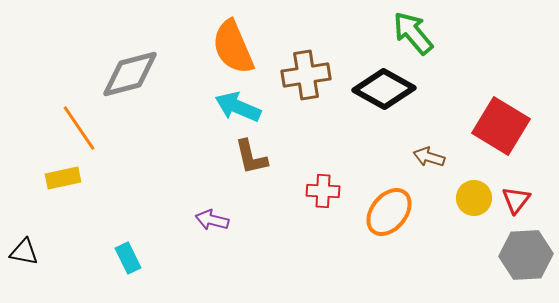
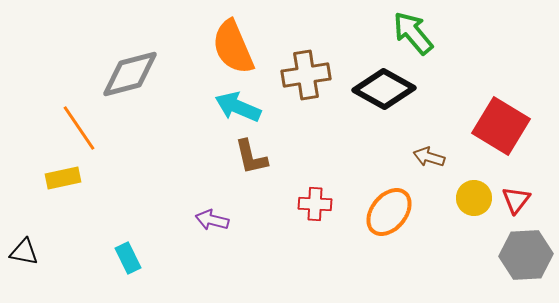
red cross: moved 8 px left, 13 px down
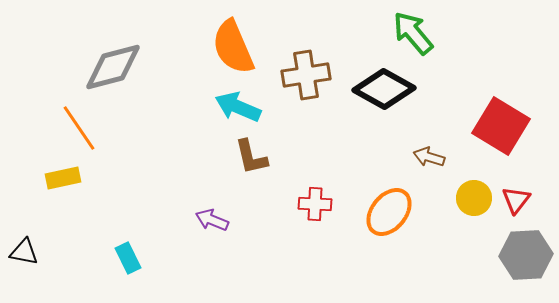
gray diamond: moved 17 px left, 7 px up
purple arrow: rotated 8 degrees clockwise
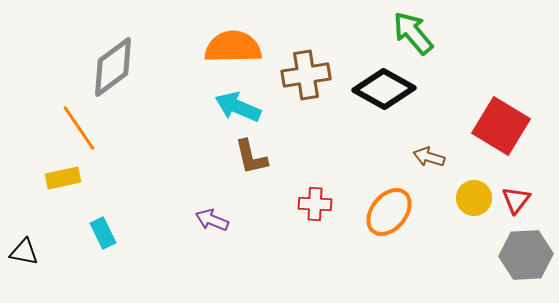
orange semicircle: rotated 112 degrees clockwise
gray diamond: rotated 22 degrees counterclockwise
cyan rectangle: moved 25 px left, 25 px up
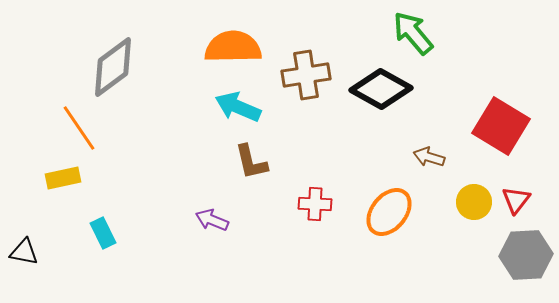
black diamond: moved 3 px left
brown L-shape: moved 5 px down
yellow circle: moved 4 px down
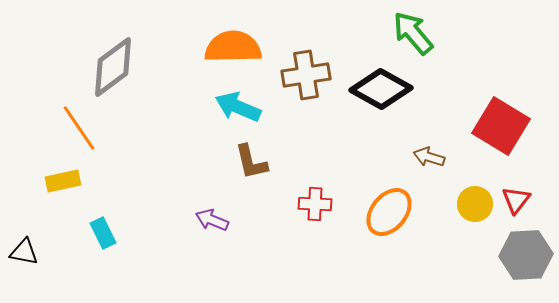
yellow rectangle: moved 3 px down
yellow circle: moved 1 px right, 2 px down
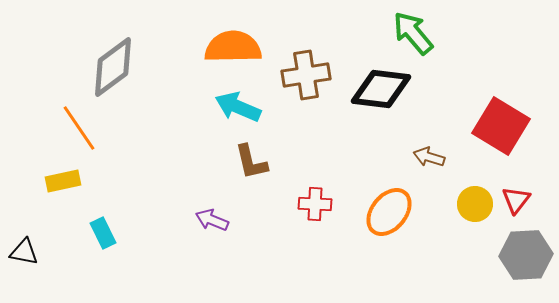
black diamond: rotated 22 degrees counterclockwise
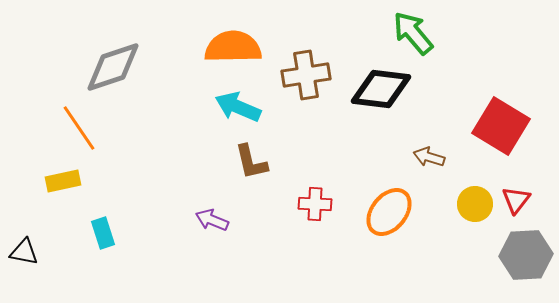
gray diamond: rotated 18 degrees clockwise
cyan rectangle: rotated 8 degrees clockwise
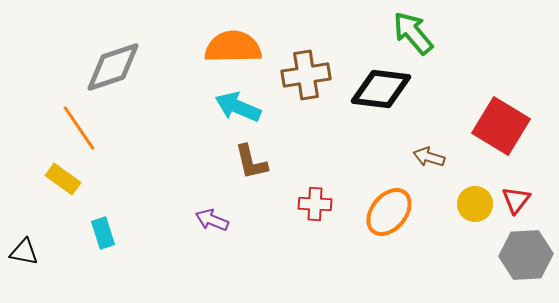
yellow rectangle: moved 2 px up; rotated 48 degrees clockwise
